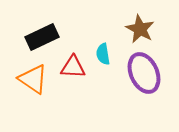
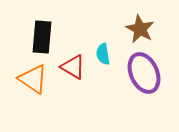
black rectangle: rotated 60 degrees counterclockwise
red triangle: rotated 28 degrees clockwise
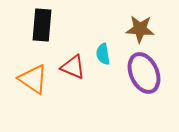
brown star: rotated 24 degrees counterclockwise
black rectangle: moved 12 px up
red triangle: rotated 8 degrees counterclockwise
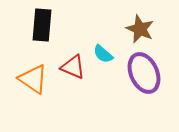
brown star: rotated 20 degrees clockwise
cyan semicircle: rotated 40 degrees counterclockwise
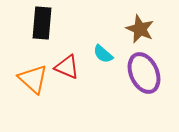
black rectangle: moved 2 px up
red triangle: moved 6 px left
orange triangle: rotated 8 degrees clockwise
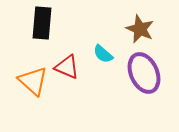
orange triangle: moved 2 px down
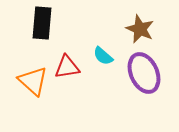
cyan semicircle: moved 2 px down
red triangle: rotated 32 degrees counterclockwise
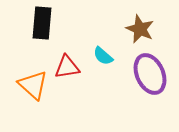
purple ellipse: moved 6 px right, 1 px down
orange triangle: moved 4 px down
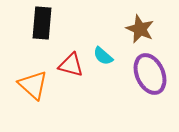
red triangle: moved 4 px right, 2 px up; rotated 24 degrees clockwise
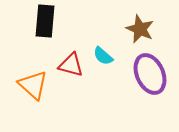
black rectangle: moved 3 px right, 2 px up
